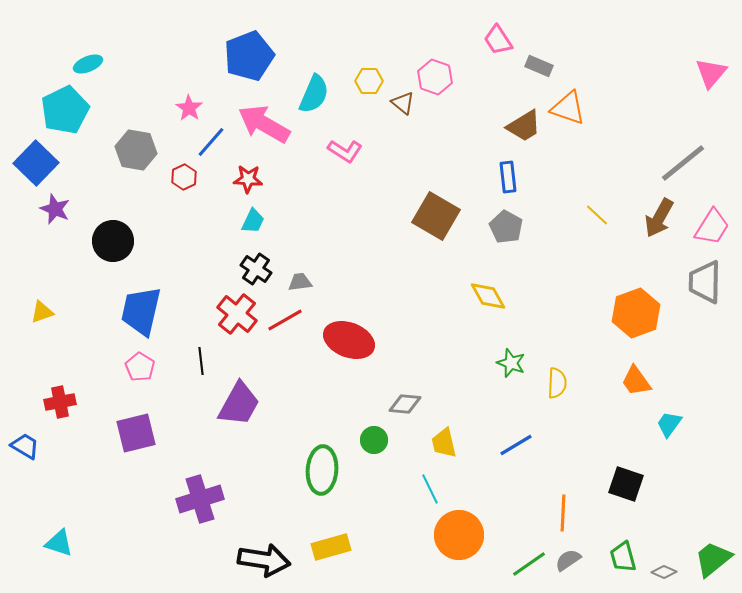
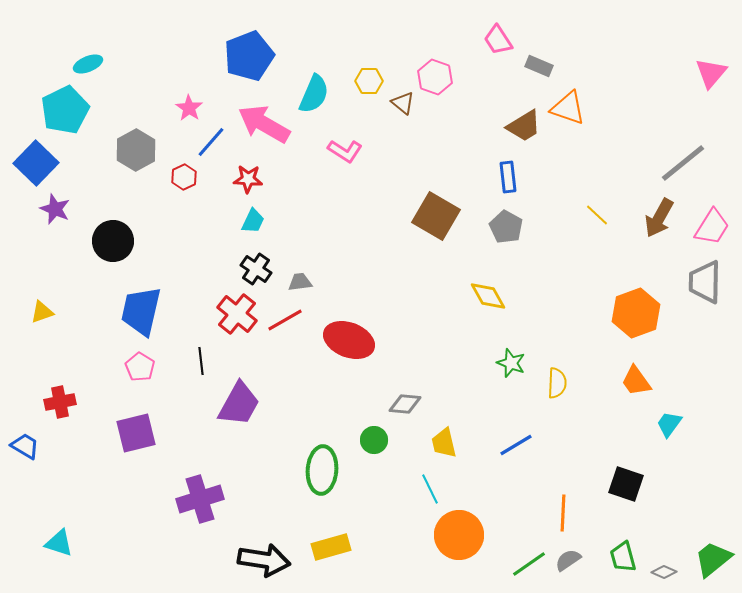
gray hexagon at (136, 150): rotated 21 degrees clockwise
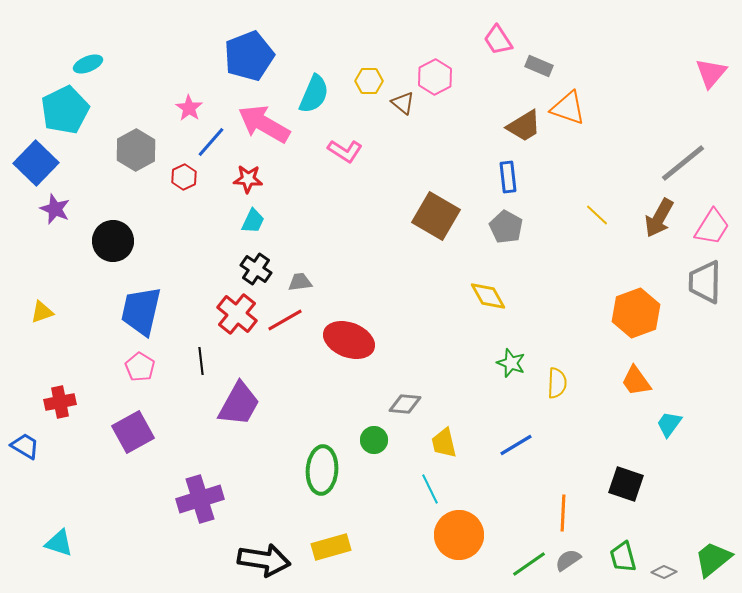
pink hexagon at (435, 77): rotated 12 degrees clockwise
purple square at (136, 433): moved 3 px left, 1 px up; rotated 15 degrees counterclockwise
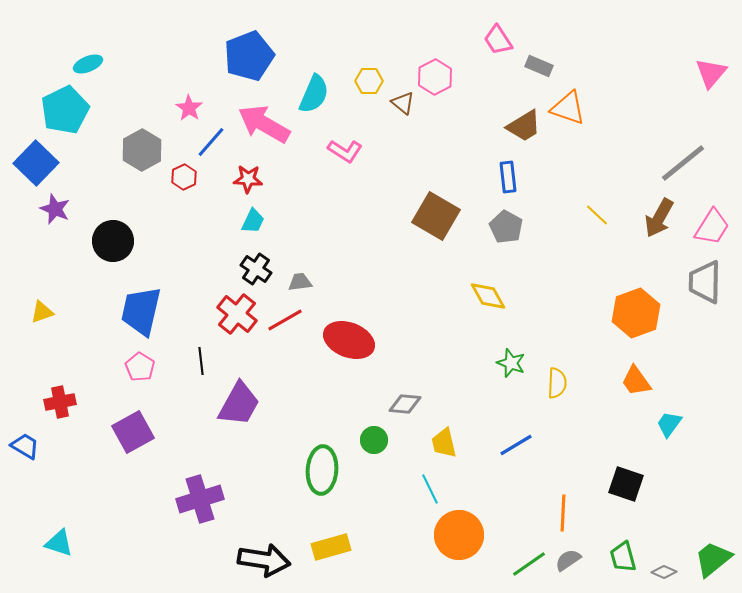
gray hexagon at (136, 150): moved 6 px right
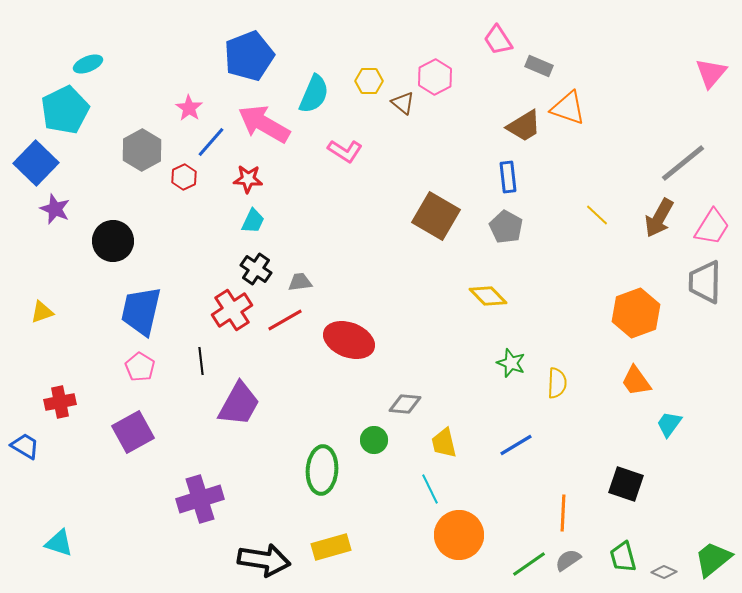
yellow diamond at (488, 296): rotated 15 degrees counterclockwise
red cross at (237, 314): moved 5 px left, 4 px up; rotated 18 degrees clockwise
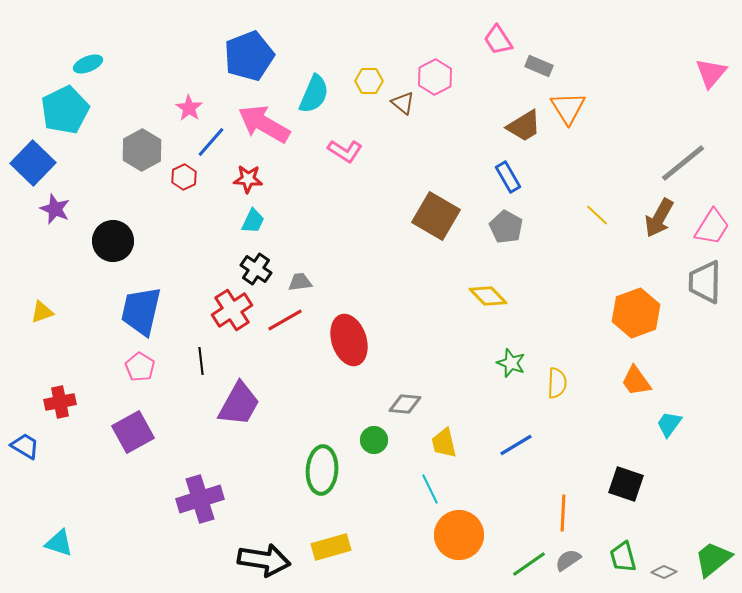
orange triangle at (568, 108): rotated 39 degrees clockwise
blue square at (36, 163): moved 3 px left
blue rectangle at (508, 177): rotated 24 degrees counterclockwise
red ellipse at (349, 340): rotated 51 degrees clockwise
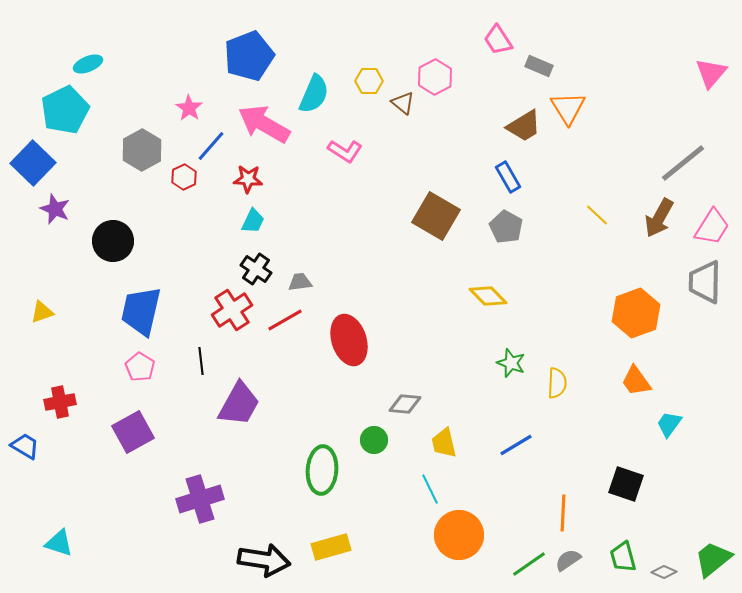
blue line at (211, 142): moved 4 px down
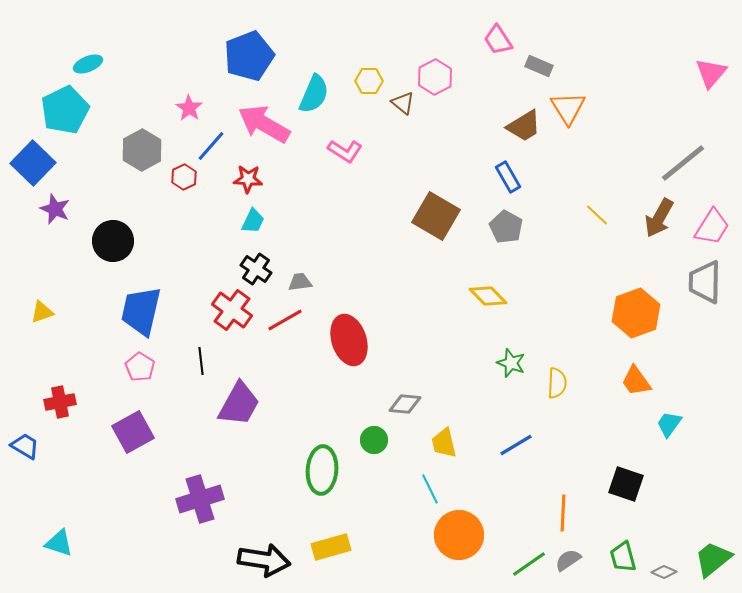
red cross at (232, 310): rotated 21 degrees counterclockwise
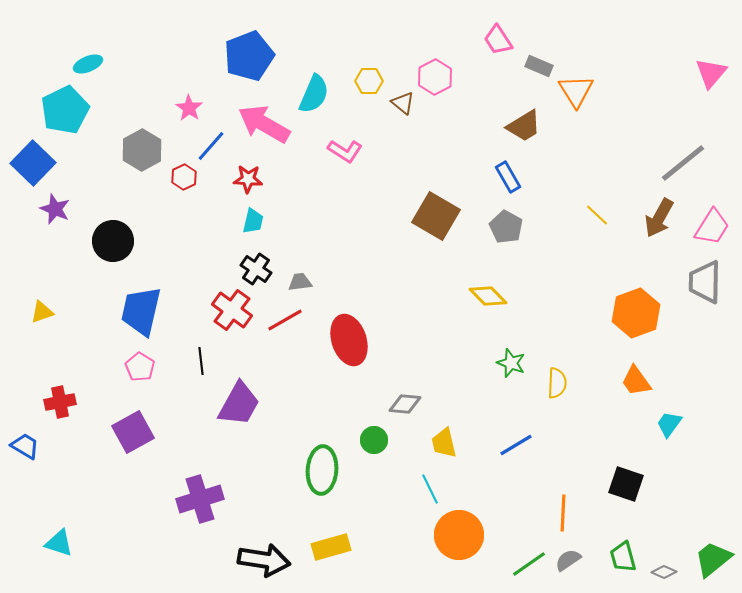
orange triangle at (568, 108): moved 8 px right, 17 px up
cyan trapezoid at (253, 221): rotated 12 degrees counterclockwise
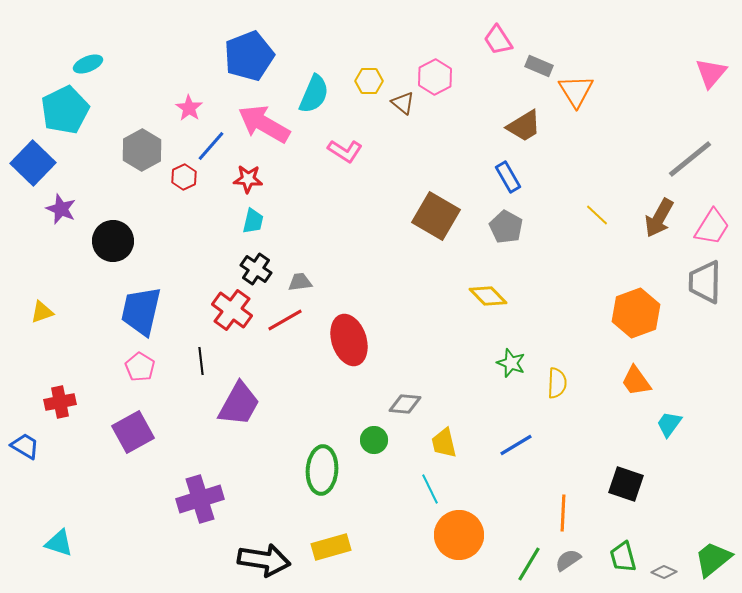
gray line at (683, 163): moved 7 px right, 4 px up
purple star at (55, 209): moved 6 px right
green line at (529, 564): rotated 24 degrees counterclockwise
